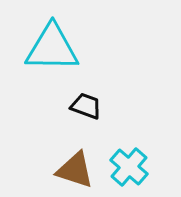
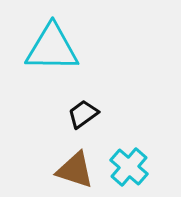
black trapezoid: moved 3 px left, 8 px down; rotated 56 degrees counterclockwise
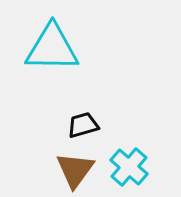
black trapezoid: moved 11 px down; rotated 20 degrees clockwise
brown triangle: rotated 48 degrees clockwise
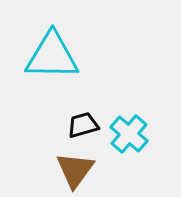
cyan triangle: moved 8 px down
cyan cross: moved 33 px up
